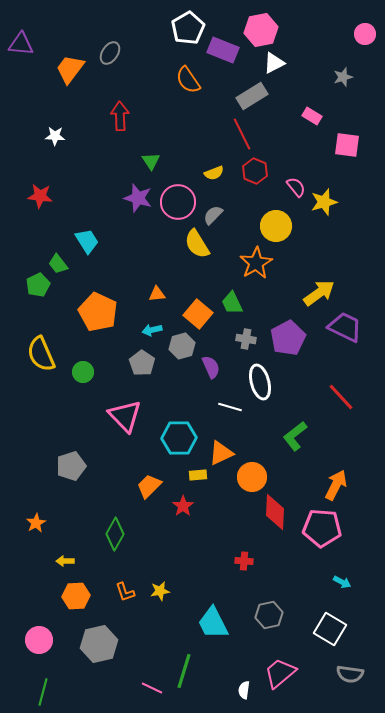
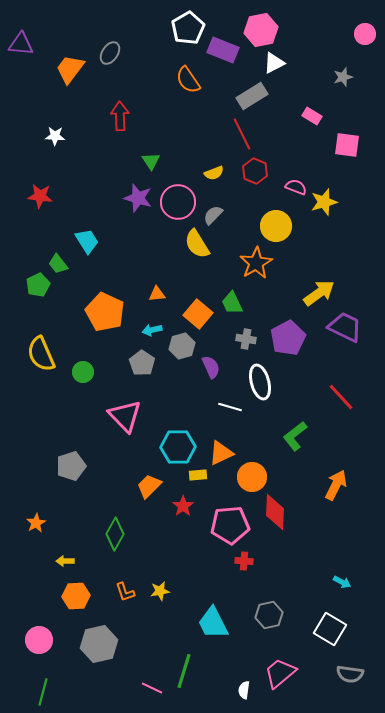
pink semicircle at (296, 187): rotated 30 degrees counterclockwise
orange pentagon at (98, 312): moved 7 px right
cyan hexagon at (179, 438): moved 1 px left, 9 px down
pink pentagon at (322, 528): moved 92 px left, 3 px up; rotated 9 degrees counterclockwise
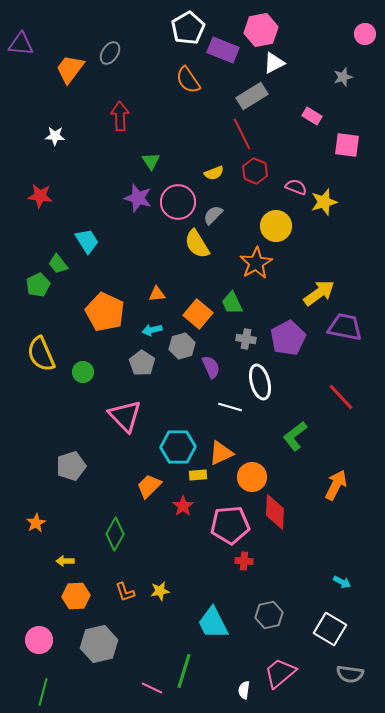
purple trapezoid at (345, 327): rotated 15 degrees counterclockwise
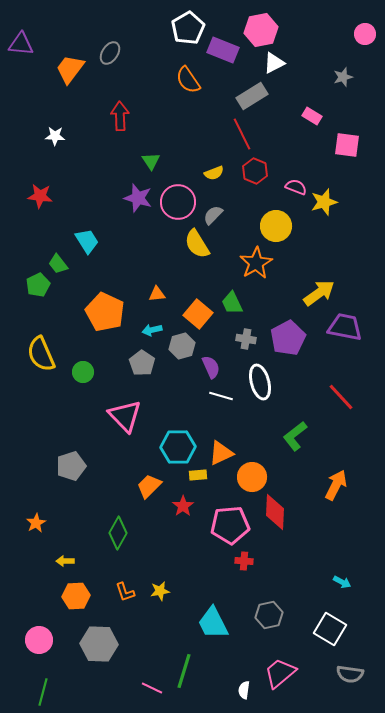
white line at (230, 407): moved 9 px left, 11 px up
green diamond at (115, 534): moved 3 px right, 1 px up
gray hexagon at (99, 644): rotated 15 degrees clockwise
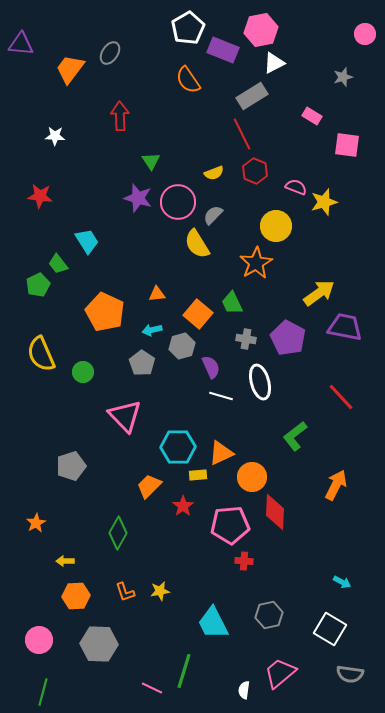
purple pentagon at (288, 338): rotated 16 degrees counterclockwise
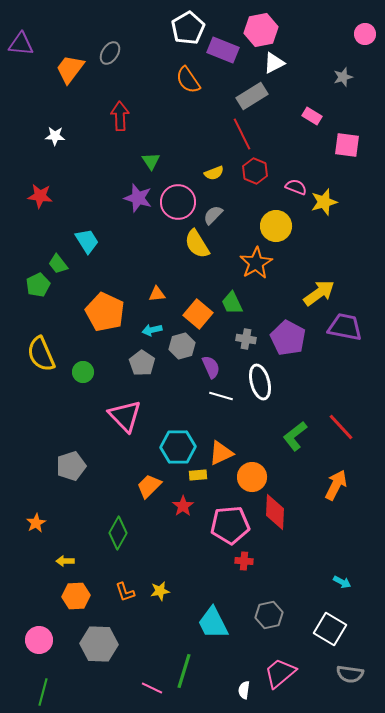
red line at (341, 397): moved 30 px down
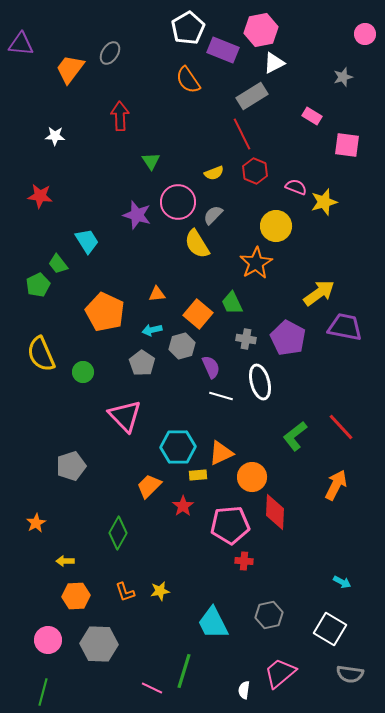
purple star at (138, 198): moved 1 px left, 17 px down
pink circle at (39, 640): moved 9 px right
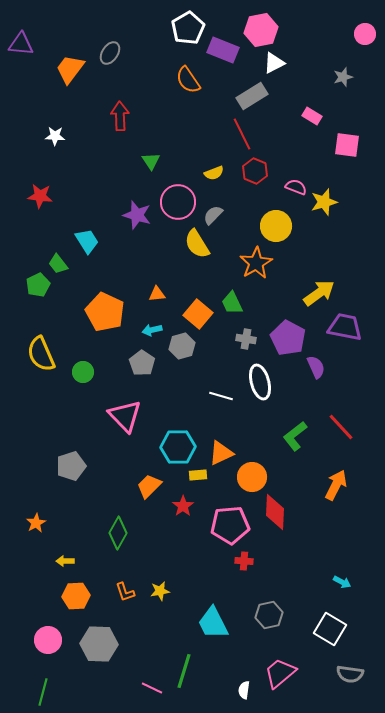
purple semicircle at (211, 367): moved 105 px right
